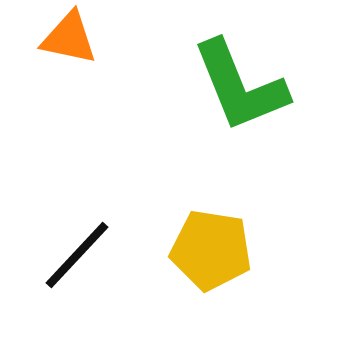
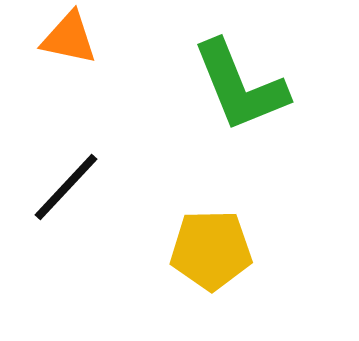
yellow pentagon: rotated 10 degrees counterclockwise
black line: moved 11 px left, 68 px up
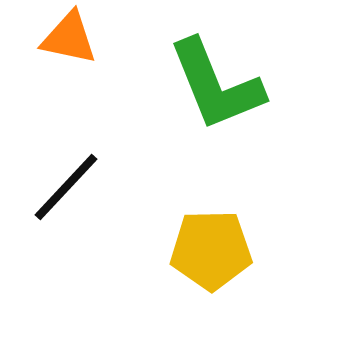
green L-shape: moved 24 px left, 1 px up
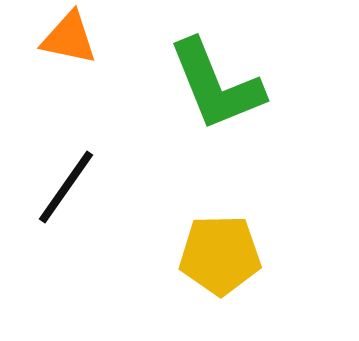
black line: rotated 8 degrees counterclockwise
yellow pentagon: moved 9 px right, 5 px down
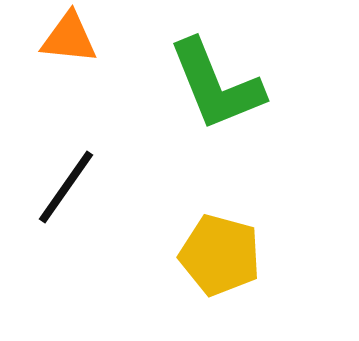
orange triangle: rotated 6 degrees counterclockwise
yellow pentagon: rotated 16 degrees clockwise
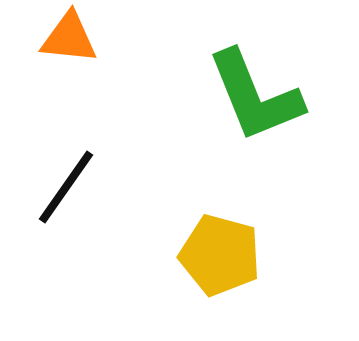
green L-shape: moved 39 px right, 11 px down
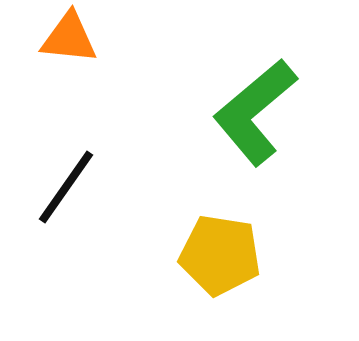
green L-shape: moved 16 px down; rotated 72 degrees clockwise
yellow pentagon: rotated 6 degrees counterclockwise
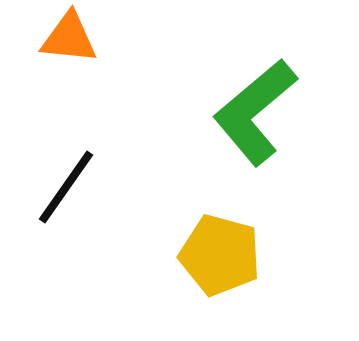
yellow pentagon: rotated 6 degrees clockwise
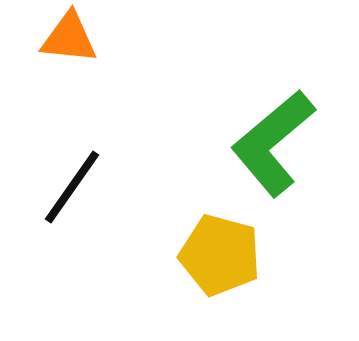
green L-shape: moved 18 px right, 31 px down
black line: moved 6 px right
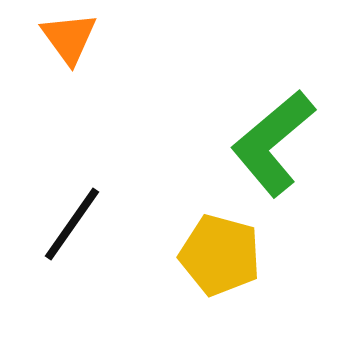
orange triangle: rotated 48 degrees clockwise
black line: moved 37 px down
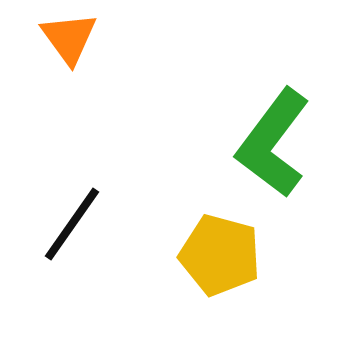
green L-shape: rotated 13 degrees counterclockwise
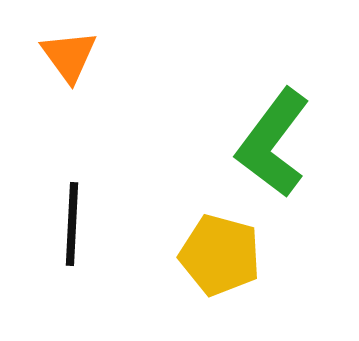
orange triangle: moved 18 px down
black line: rotated 32 degrees counterclockwise
